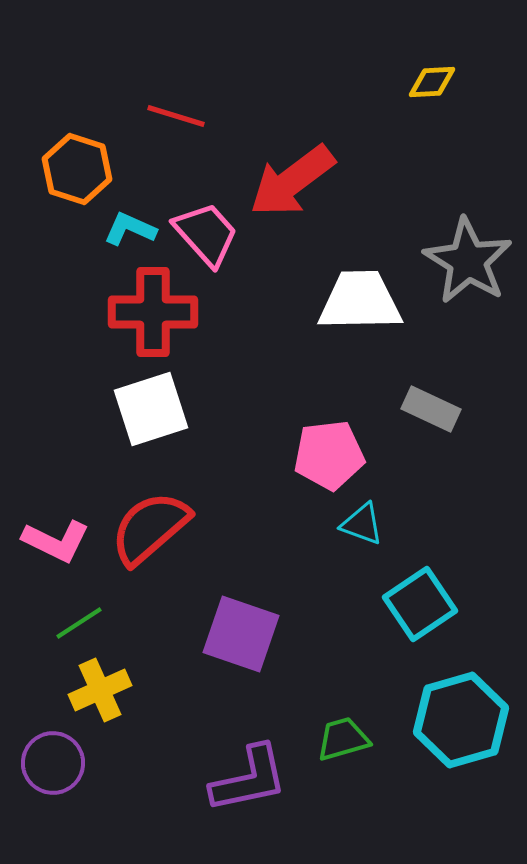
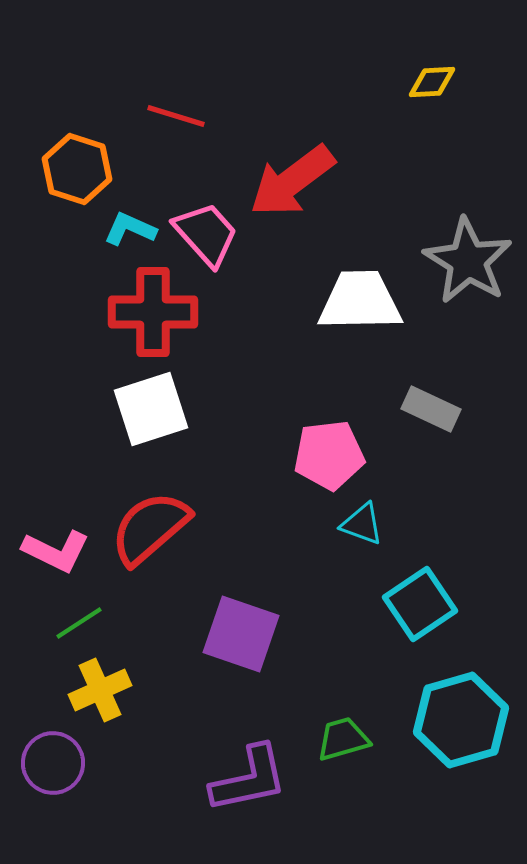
pink L-shape: moved 10 px down
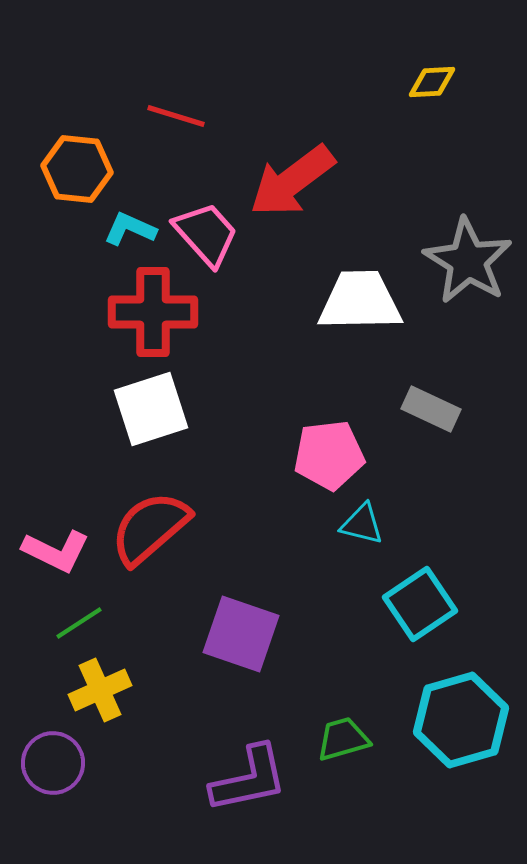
orange hexagon: rotated 12 degrees counterclockwise
cyan triangle: rotated 6 degrees counterclockwise
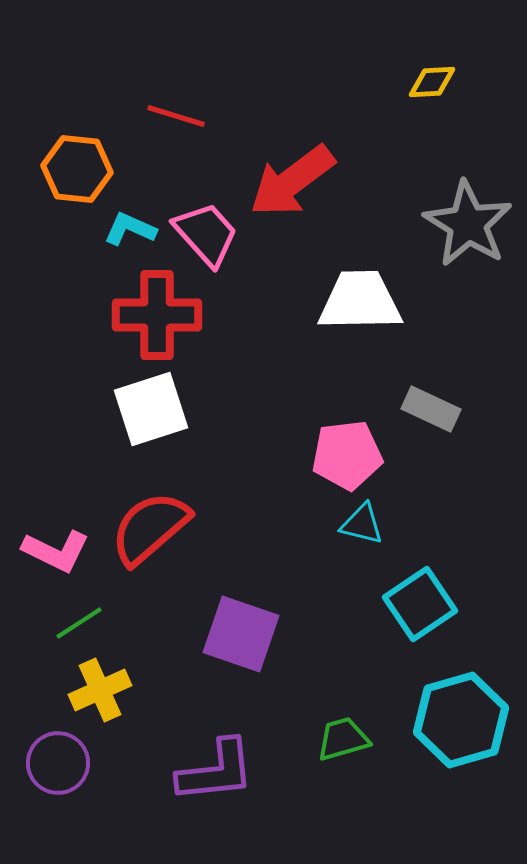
gray star: moved 37 px up
red cross: moved 4 px right, 3 px down
pink pentagon: moved 18 px right
purple circle: moved 5 px right
purple L-shape: moved 33 px left, 8 px up; rotated 6 degrees clockwise
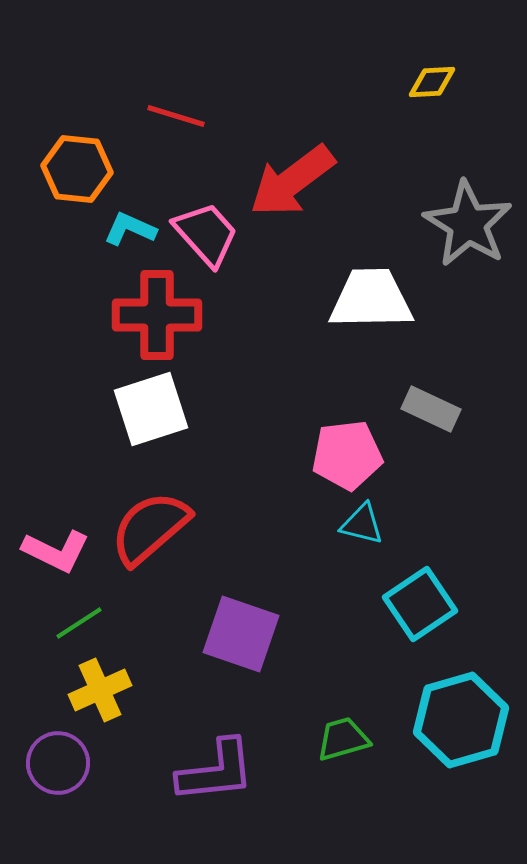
white trapezoid: moved 11 px right, 2 px up
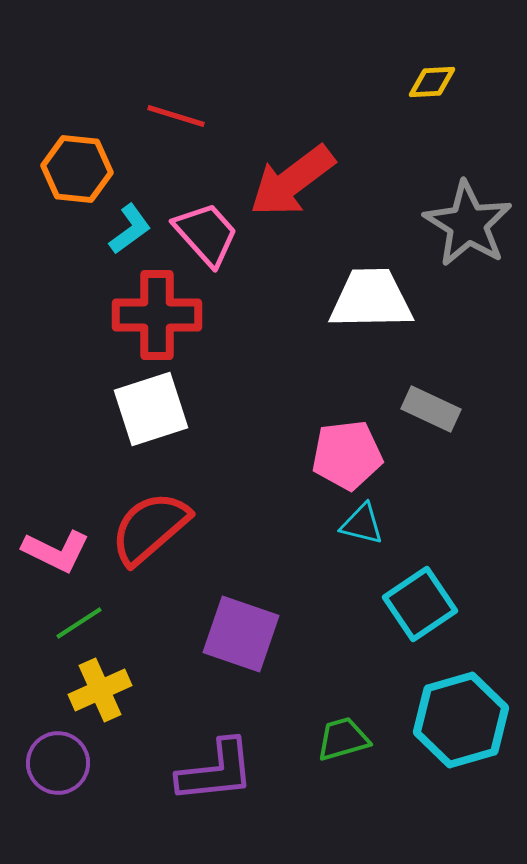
cyan L-shape: rotated 120 degrees clockwise
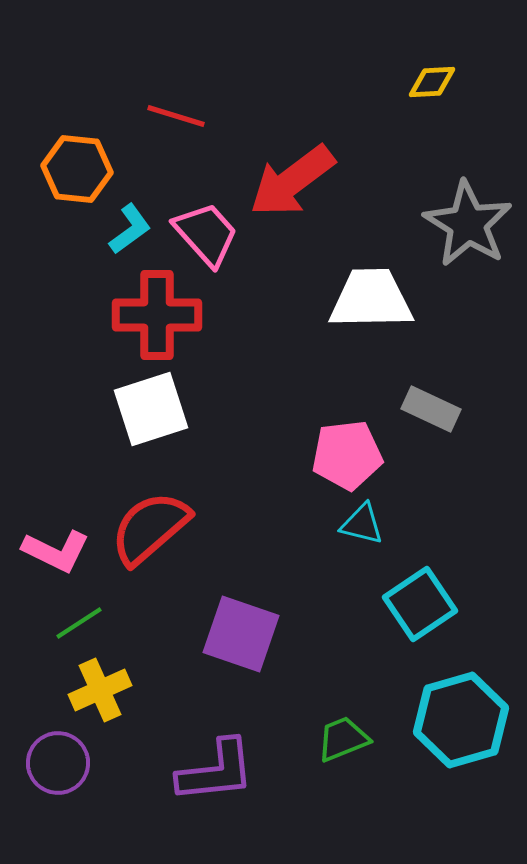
green trapezoid: rotated 6 degrees counterclockwise
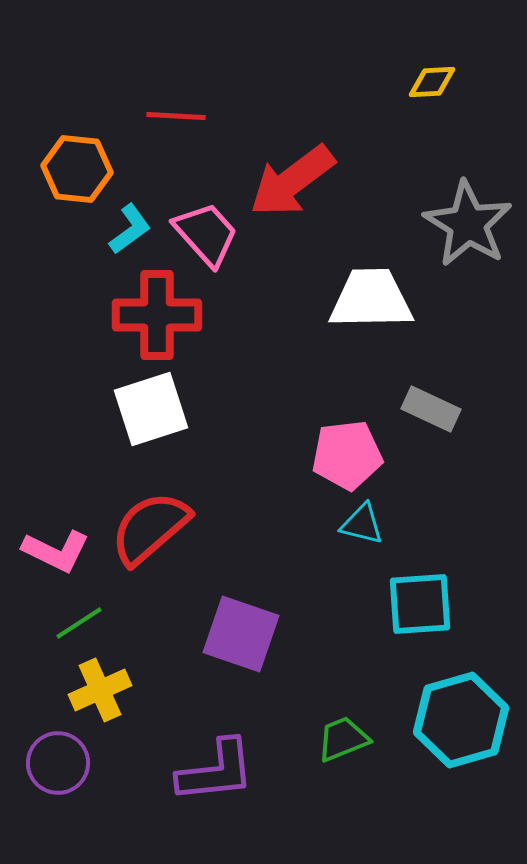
red line: rotated 14 degrees counterclockwise
cyan square: rotated 30 degrees clockwise
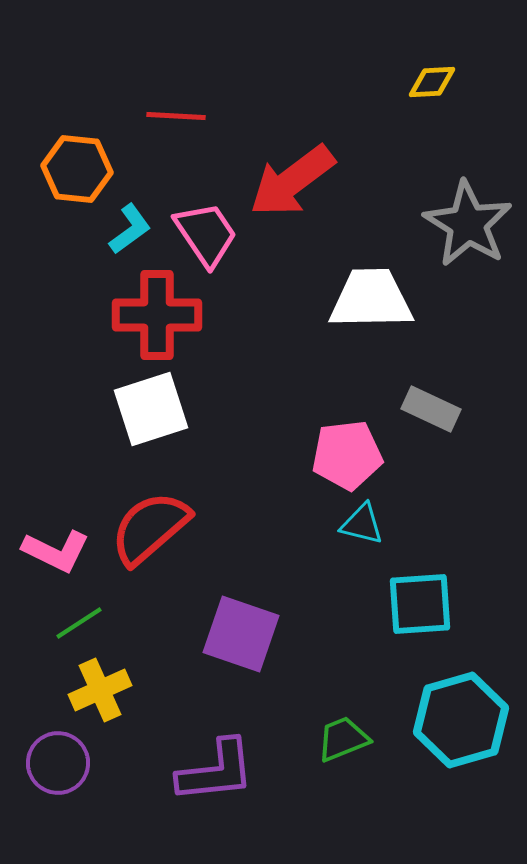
pink trapezoid: rotated 8 degrees clockwise
